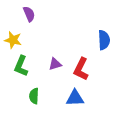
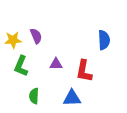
purple semicircle: moved 7 px right, 22 px down
yellow star: rotated 18 degrees counterclockwise
purple triangle: moved 1 px right; rotated 16 degrees clockwise
red L-shape: moved 3 px right, 2 px down; rotated 15 degrees counterclockwise
blue triangle: moved 3 px left
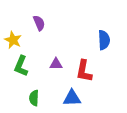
purple semicircle: moved 3 px right, 13 px up
yellow star: rotated 30 degrees clockwise
green semicircle: moved 2 px down
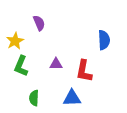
yellow star: moved 2 px right, 1 px down; rotated 18 degrees clockwise
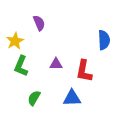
green semicircle: rotated 28 degrees clockwise
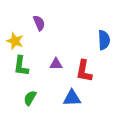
yellow star: rotated 24 degrees counterclockwise
green L-shape: rotated 15 degrees counterclockwise
green semicircle: moved 4 px left
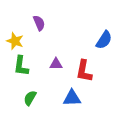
blue semicircle: rotated 36 degrees clockwise
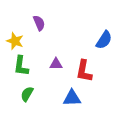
green semicircle: moved 3 px left, 4 px up
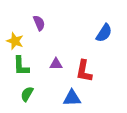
blue semicircle: moved 7 px up
green L-shape: rotated 10 degrees counterclockwise
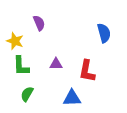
blue semicircle: rotated 48 degrees counterclockwise
red L-shape: moved 3 px right
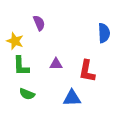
blue semicircle: rotated 12 degrees clockwise
green semicircle: rotated 98 degrees counterclockwise
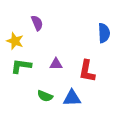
purple semicircle: moved 2 px left
green L-shape: rotated 100 degrees clockwise
green semicircle: moved 18 px right, 2 px down
